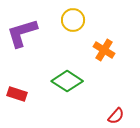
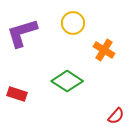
yellow circle: moved 3 px down
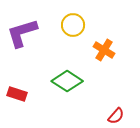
yellow circle: moved 2 px down
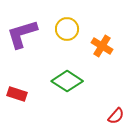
yellow circle: moved 6 px left, 4 px down
purple L-shape: moved 1 px down
orange cross: moved 2 px left, 4 px up
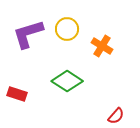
purple L-shape: moved 6 px right
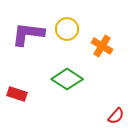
purple L-shape: rotated 24 degrees clockwise
green diamond: moved 2 px up
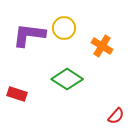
yellow circle: moved 3 px left, 1 px up
purple L-shape: moved 1 px right, 1 px down
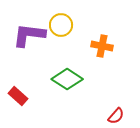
yellow circle: moved 3 px left, 3 px up
orange cross: rotated 20 degrees counterclockwise
red rectangle: moved 1 px right, 2 px down; rotated 24 degrees clockwise
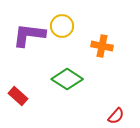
yellow circle: moved 1 px right, 1 px down
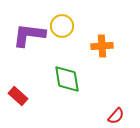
orange cross: rotated 15 degrees counterclockwise
green diamond: rotated 48 degrees clockwise
